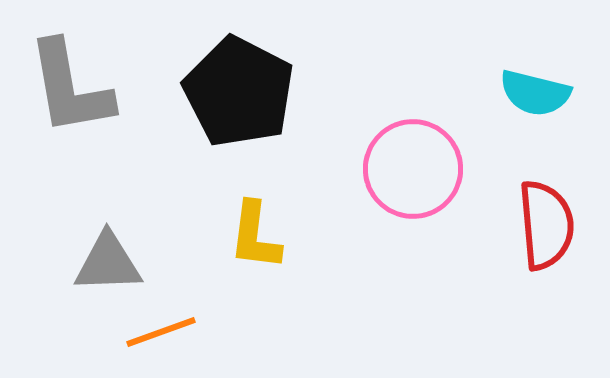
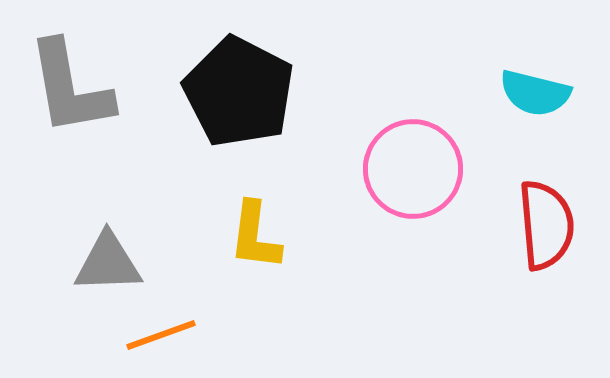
orange line: moved 3 px down
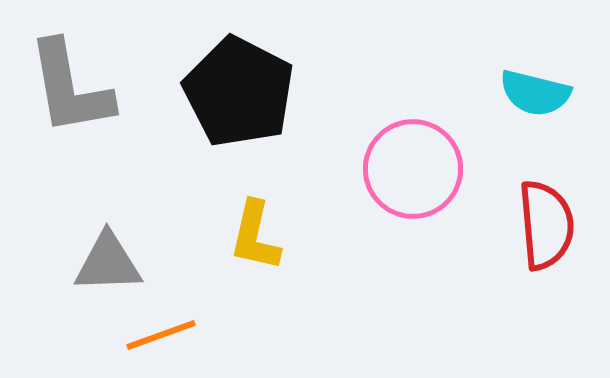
yellow L-shape: rotated 6 degrees clockwise
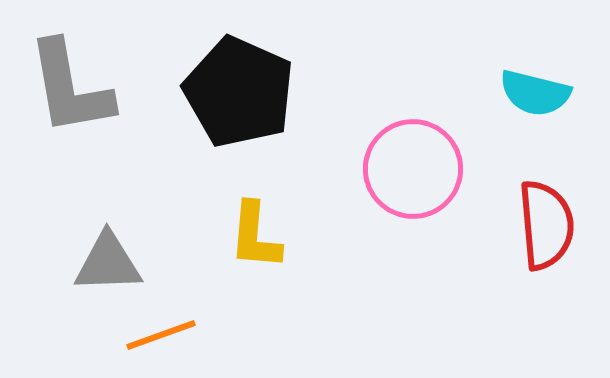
black pentagon: rotated 3 degrees counterclockwise
yellow L-shape: rotated 8 degrees counterclockwise
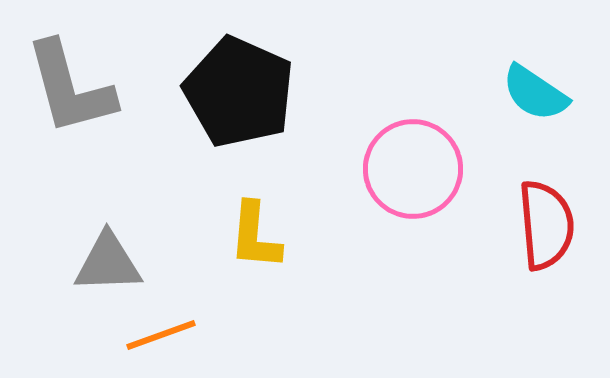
gray L-shape: rotated 5 degrees counterclockwise
cyan semicircle: rotated 20 degrees clockwise
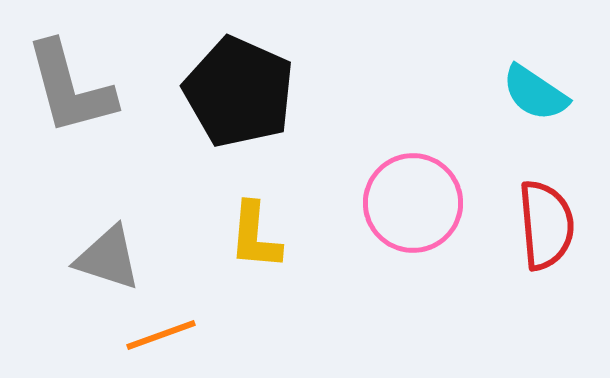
pink circle: moved 34 px down
gray triangle: moved 5 px up; rotated 20 degrees clockwise
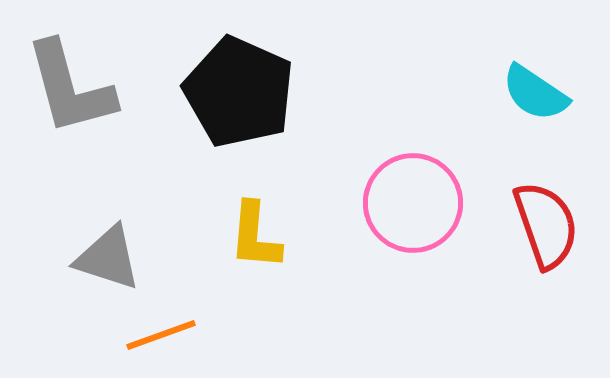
red semicircle: rotated 14 degrees counterclockwise
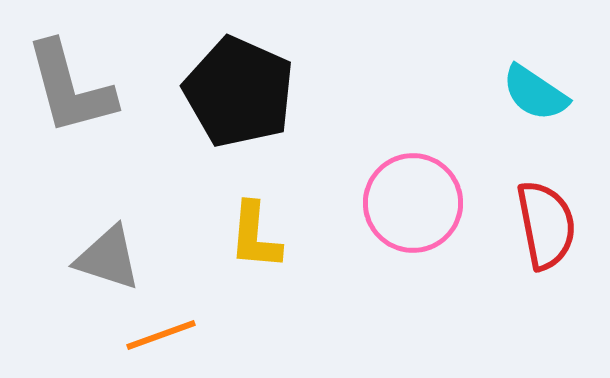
red semicircle: rotated 8 degrees clockwise
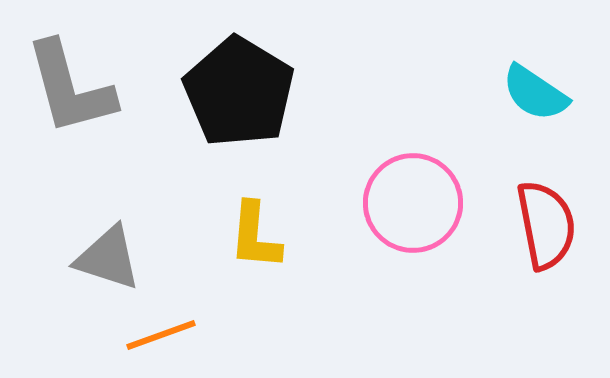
black pentagon: rotated 7 degrees clockwise
